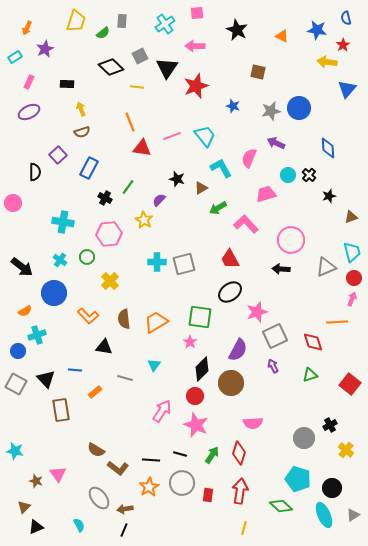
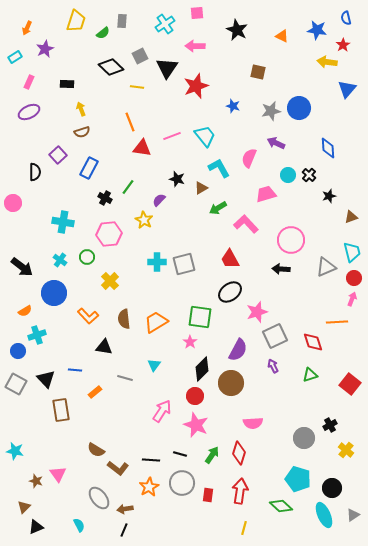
cyan L-shape at (221, 168): moved 2 px left
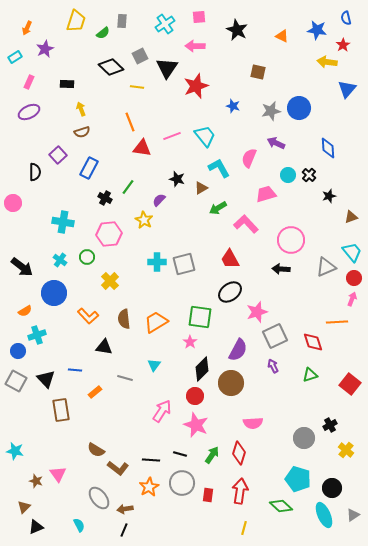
pink square at (197, 13): moved 2 px right, 4 px down
cyan trapezoid at (352, 252): rotated 25 degrees counterclockwise
gray square at (16, 384): moved 3 px up
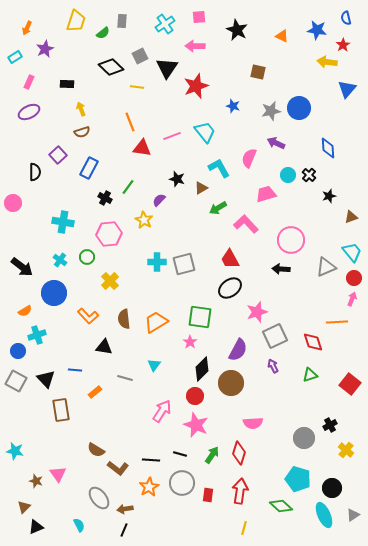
cyan trapezoid at (205, 136): moved 4 px up
black ellipse at (230, 292): moved 4 px up
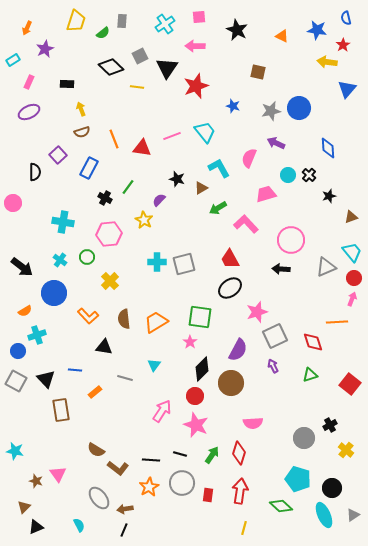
cyan rectangle at (15, 57): moved 2 px left, 3 px down
orange line at (130, 122): moved 16 px left, 17 px down
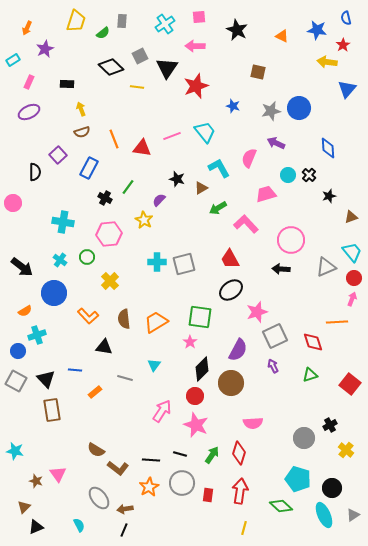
black ellipse at (230, 288): moved 1 px right, 2 px down
brown rectangle at (61, 410): moved 9 px left
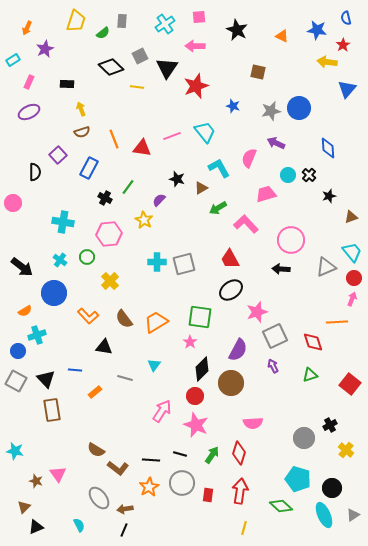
brown semicircle at (124, 319): rotated 30 degrees counterclockwise
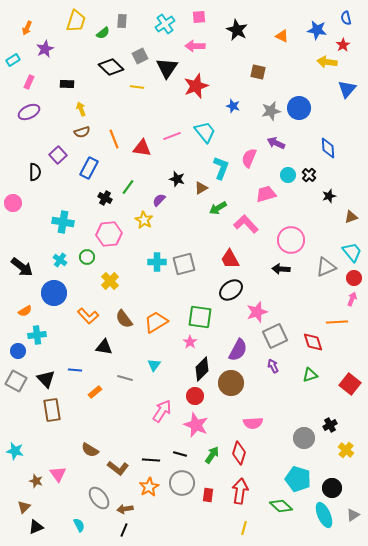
cyan L-shape at (219, 168): moved 2 px right; rotated 50 degrees clockwise
cyan cross at (37, 335): rotated 12 degrees clockwise
brown semicircle at (96, 450): moved 6 px left
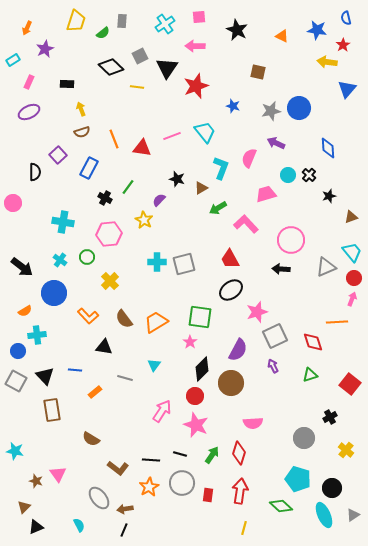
black triangle at (46, 379): moved 1 px left, 3 px up
black cross at (330, 425): moved 8 px up
brown semicircle at (90, 450): moved 1 px right, 11 px up
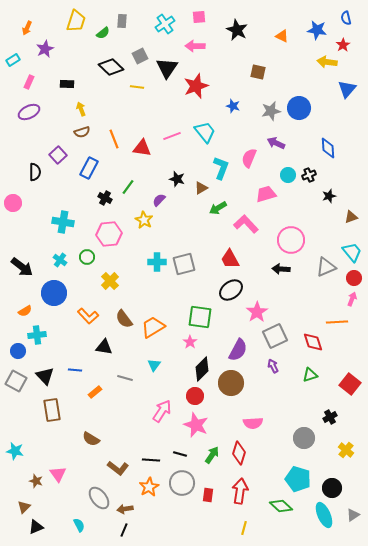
black cross at (309, 175): rotated 24 degrees clockwise
pink star at (257, 312): rotated 15 degrees counterclockwise
orange trapezoid at (156, 322): moved 3 px left, 5 px down
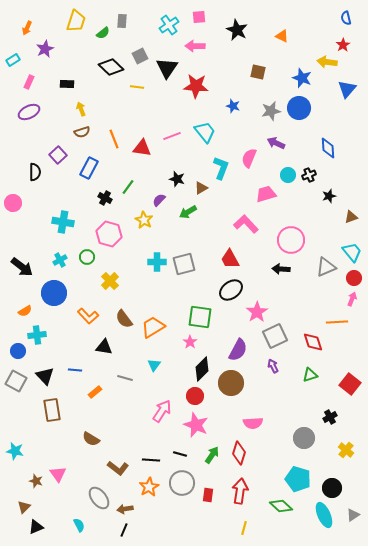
cyan cross at (165, 24): moved 4 px right, 1 px down
blue star at (317, 30): moved 15 px left, 48 px down; rotated 12 degrees clockwise
red star at (196, 86): rotated 25 degrees clockwise
green arrow at (218, 208): moved 30 px left, 4 px down
pink hexagon at (109, 234): rotated 20 degrees clockwise
cyan cross at (60, 260): rotated 24 degrees clockwise
